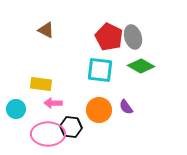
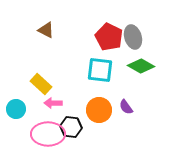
yellow rectangle: rotated 35 degrees clockwise
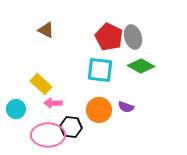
purple semicircle: rotated 35 degrees counterclockwise
pink ellipse: moved 1 px down
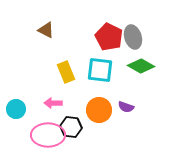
yellow rectangle: moved 25 px right, 12 px up; rotated 25 degrees clockwise
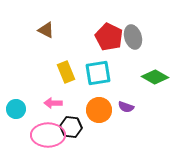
green diamond: moved 14 px right, 11 px down
cyan square: moved 2 px left, 3 px down; rotated 16 degrees counterclockwise
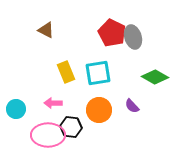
red pentagon: moved 3 px right, 4 px up
purple semicircle: moved 6 px right, 1 px up; rotated 28 degrees clockwise
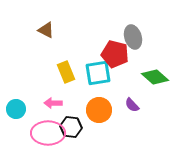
red pentagon: moved 3 px right, 21 px down; rotated 12 degrees counterclockwise
green diamond: rotated 12 degrees clockwise
purple semicircle: moved 1 px up
pink ellipse: moved 2 px up
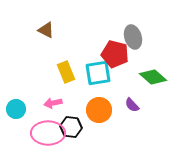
green diamond: moved 2 px left
pink arrow: rotated 12 degrees counterclockwise
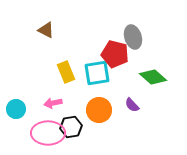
cyan square: moved 1 px left
black hexagon: rotated 15 degrees counterclockwise
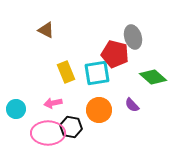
black hexagon: rotated 20 degrees clockwise
